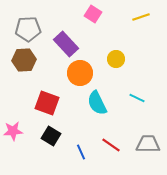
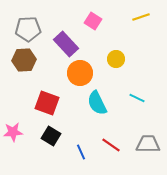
pink square: moved 7 px down
pink star: moved 1 px down
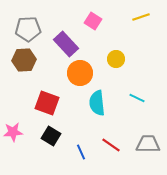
cyan semicircle: rotated 20 degrees clockwise
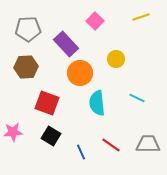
pink square: moved 2 px right; rotated 12 degrees clockwise
brown hexagon: moved 2 px right, 7 px down
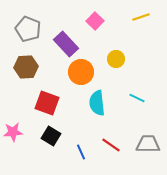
gray pentagon: rotated 25 degrees clockwise
orange circle: moved 1 px right, 1 px up
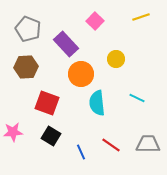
orange circle: moved 2 px down
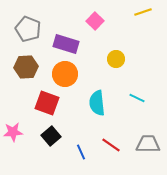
yellow line: moved 2 px right, 5 px up
purple rectangle: rotated 30 degrees counterclockwise
orange circle: moved 16 px left
black square: rotated 18 degrees clockwise
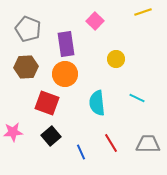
purple rectangle: rotated 65 degrees clockwise
red line: moved 2 px up; rotated 24 degrees clockwise
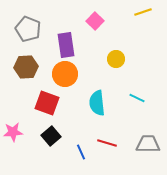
purple rectangle: moved 1 px down
red line: moved 4 px left; rotated 42 degrees counterclockwise
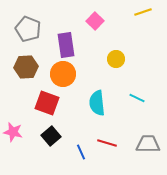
orange circle: moved 2 px left
pink star: rotated 18 degrees clockwise
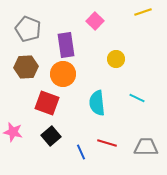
gray trapezoid: moved 2 px left, 3 px down
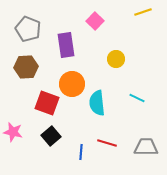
orange circle: moved 9 px right, 10 px down
blue line: rotated 28 degrees clockwise
